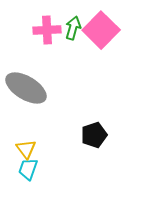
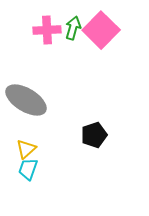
gray ellipse: moved 12 px down
yellow triangle: rotated 25 degrees clockwise
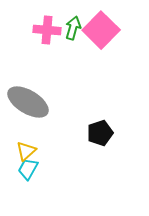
pink cross: rotated 8 degrees clockwise
gray ellipse: moved 2 px right, 2 px down
black pentagon: moved 6 px right, 2 px up
yellow triangle: moved 2 px down
cyan trapezoid: rotated 10 degrees clockwise
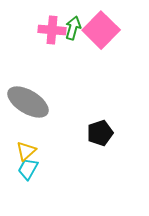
pink cross: moved 5 px right
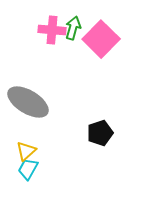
pink square: moved 9 px down
